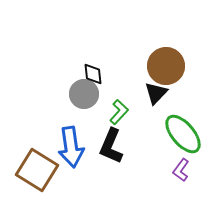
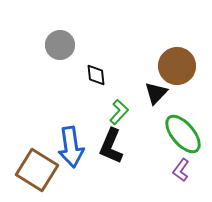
brown circle: moved 11 px right
black diamond: moved 3 px right, 1 px down
gray circle: moved 24 px left, 49 px up
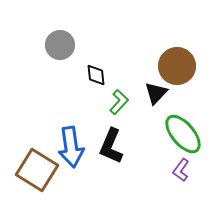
green L-shape: moved 10 px up
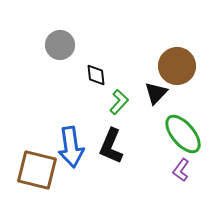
brown square: rotated 18 degrees counterclockwise
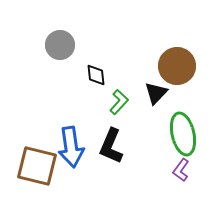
green ellipse: rotated 27 degrees clockwise
brown square: moved 4 px up
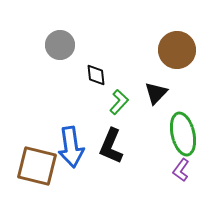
brown circle: moved 16 px up
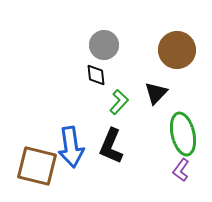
gray circle: moved 44 px right
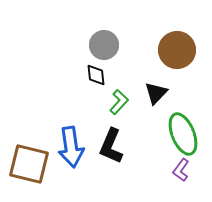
green ellipse: rotated 9 degrees counterclockwise
brown square: moved 8 px left, 2 px up
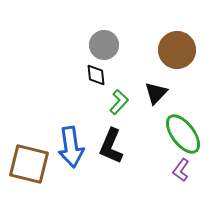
green ellipse: rotated 15 degrees counterclockwise
